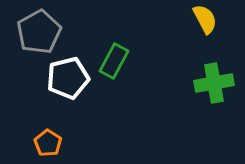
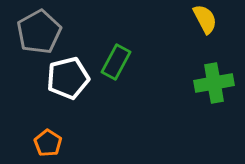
green rectangle: moved 2 px right, 1 px down
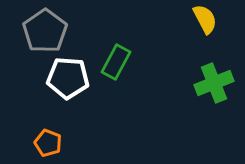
gray pentagon: moved 6 px right, 1 px up; rotated 6 degrees counterclockwise
white pentagon: rotated 18 degrees clockwise
green cross: rotated 12 degrees counterclockwise
orange pentagon: rotated 12 degrees counterclockwise
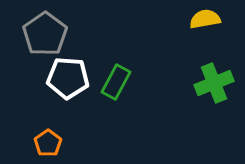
yellow semicircle: rotated 72 degrees counterclockwise
gray pentagon: moved 3 px down
green rectangle: moved 20 px down
orange pentagon: rotated 16 degrees clockwise
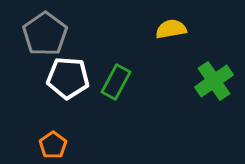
yellow semicircle: moved 34 px left, 10 px down
green cross: moved 2 px up; rotated 12 degrees counterclockwise
orange pentagon: moved 5 px right, 2 px down
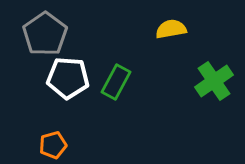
orange pentagon: rotated 20 degrees clockwise
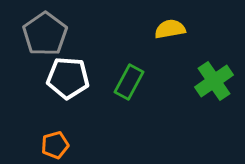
yellow semicircle: moved 1 px left
green rectangle: moved 13 px right
orange pentagon: moved 2 px right
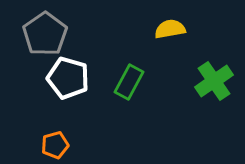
white pentagon: rotated 12 degrees clockwise
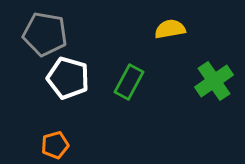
gray pentagon: rotated 27 degrees counterclockwise
